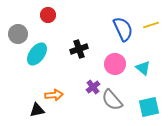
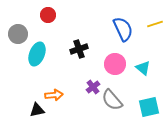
yellow line: moved 4 px right, 1 px up
cyan ellipse: rotated 15 degrees counterclockwise
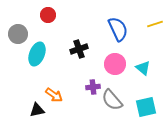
blue semicircle: moved 5 px left
purple cross: rotated 32 degrees clockwise
orange arrow: rotated 42 degrees clockwise
cyan square: moved 3 px left
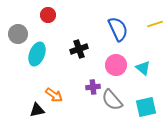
pink circle: moved 1 px right, 1 px down
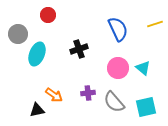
pink circle: moved 2 px right, 3 px down
purple cross: moved 5 px left, 6 px down
gray semicircle: moved 2 px right, 2 px down
